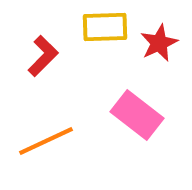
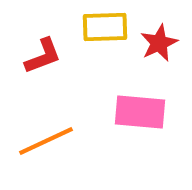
red L-shape: rotated 24 degrees clockwise
pink rectangle: moved 3 px right, 3 px up; rotated 33 degrees counterclockwise
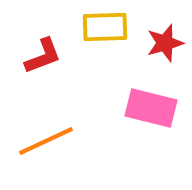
red star: moved 6 px right; rotated 9 degrees clockwise
pink rectangle: moved 11 px right, 4 px up; rotated 9 degrees clockwise
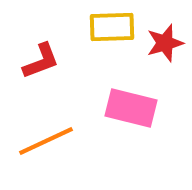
yellow rectangle: moved 7 px right
red L-shape: moved 2 px left, 5 px down
pink rectangle: moved 20 px left
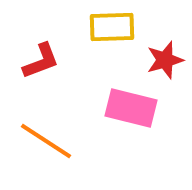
red star: moved 17 px down
orange line: rotated 58 degrees clockwise
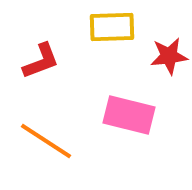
red star: moved 4 px right, 4 px up; rotated 9 degrees clockwise
pink rectangle: moved 2 px left, 7 px down
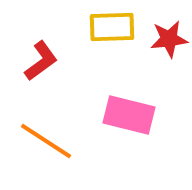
red star: moved 17 px up
red L-shape: rotated 15 degrees counterclockwise
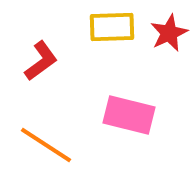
red star: moved 6 px up; rotated 18 degrees counterclockwise
orange line: moved 4 px down
